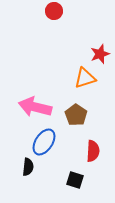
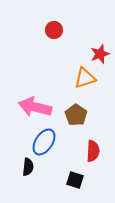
red circle: moved 19 px down
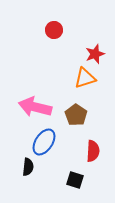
red star: moved 5 px left
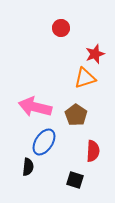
red circle: moved 7 px right, 2 px up
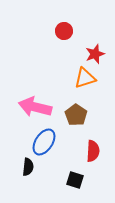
red circle: moved 3 px right, 3 px down
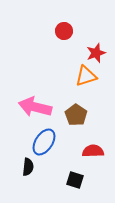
red star: moved 1 px right, 1 px up
orange triangle: moved 1 px right, 2 px up
red semicircle: rotated 95 degrees counterclockwise
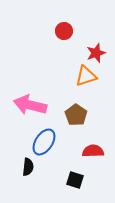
pink arrow: moved 5 px left, 2 px up
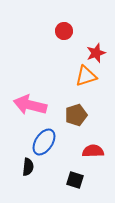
brown pentagon: rotated 20 degrees clockwise
